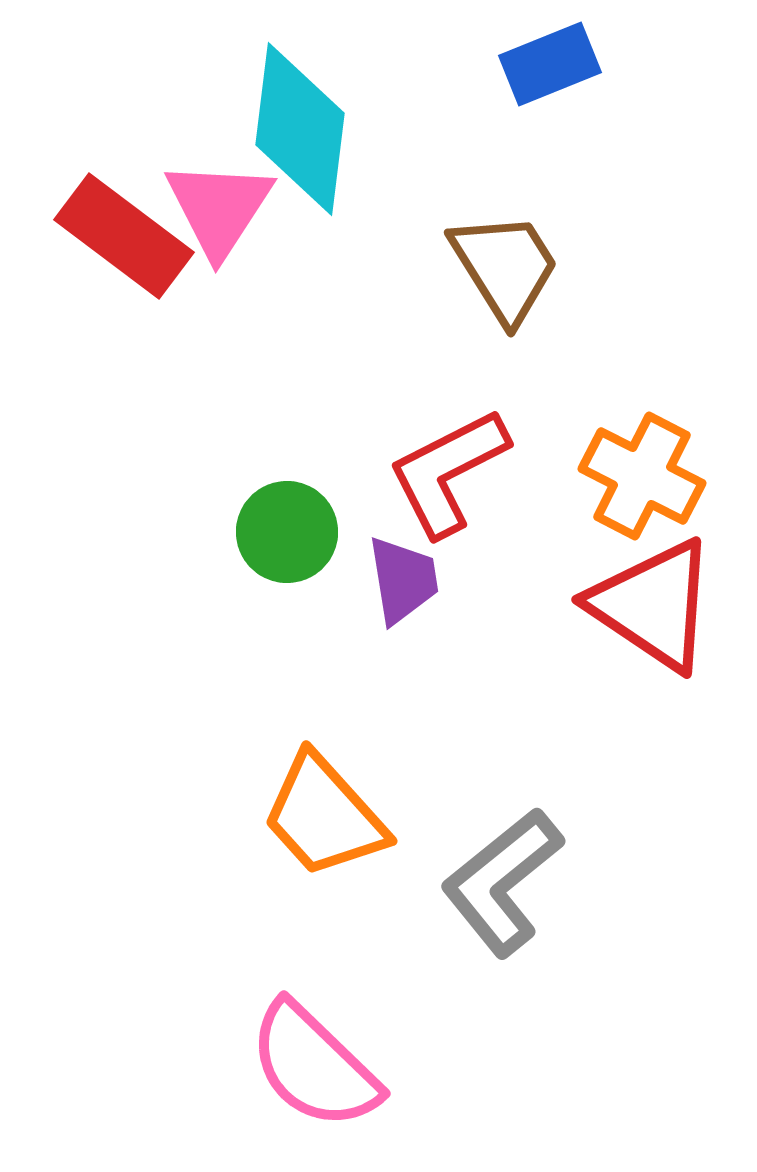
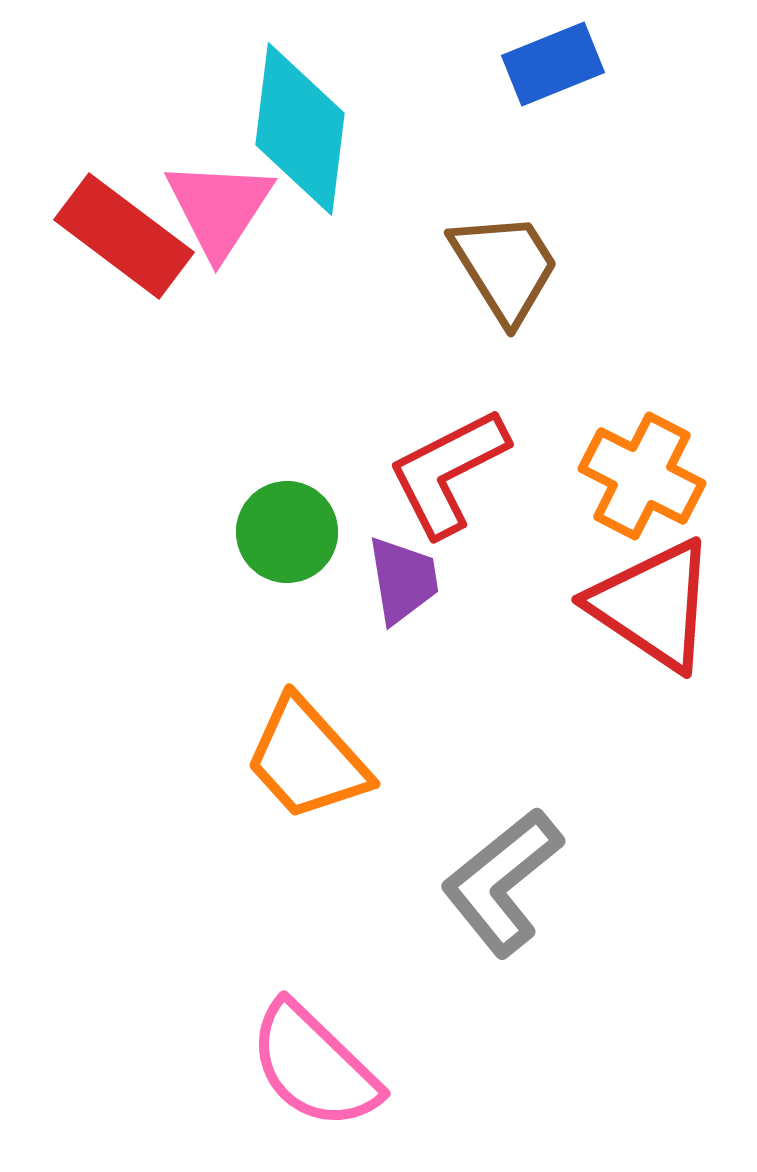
blue rectangle: moved 3 px right
orange trapezoid: moved 17 px left, 57 px up
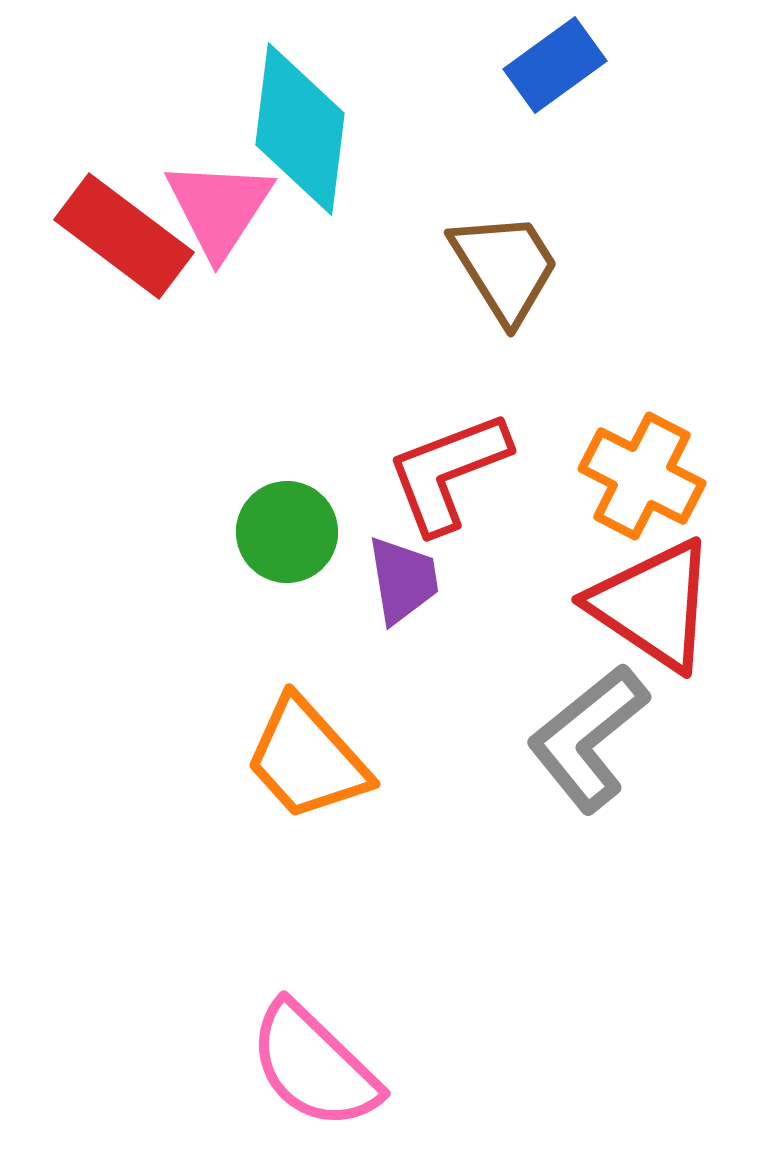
blue rectangle: moved 2 px right, 1 px down; rotated 14 degrees counterclockwise
red L-shape: rotated 6 degrees clockwise
gray L-shape: moved 86 px right, 144 px up
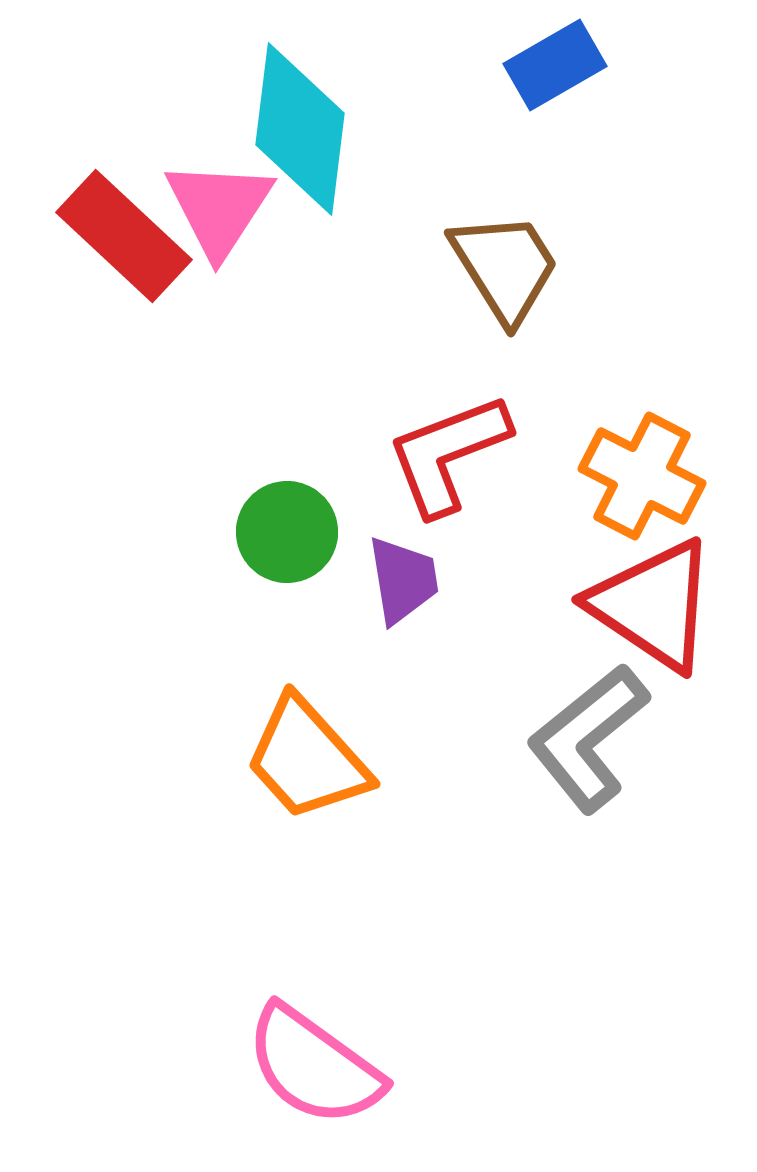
blue rectangle: rotated 6 degrees clockwise
red rectangle: rotated 6 degrees clockwise
red L-shape: moved 18 px up
pink semicircle: rotated 8 degrees counterclockwise
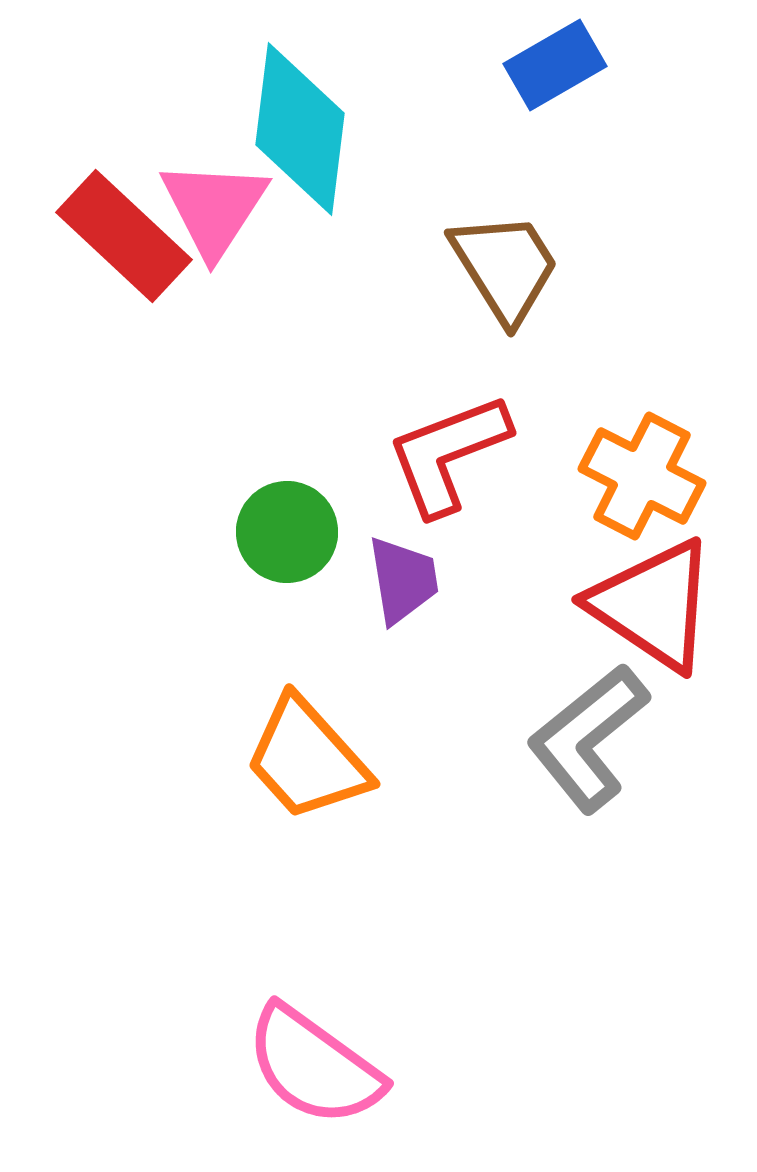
pink triangle: moved 5 px left
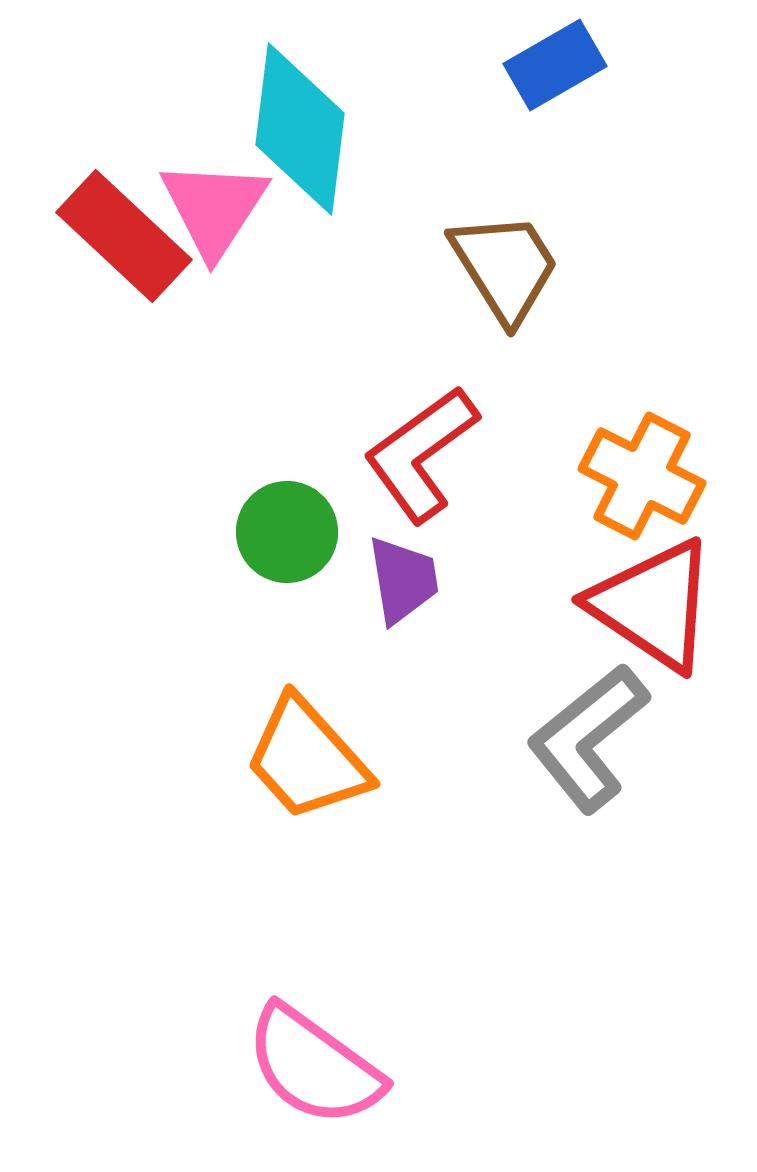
red L-shape: moved 27 px left; rotated 15 degrees counterclockwise
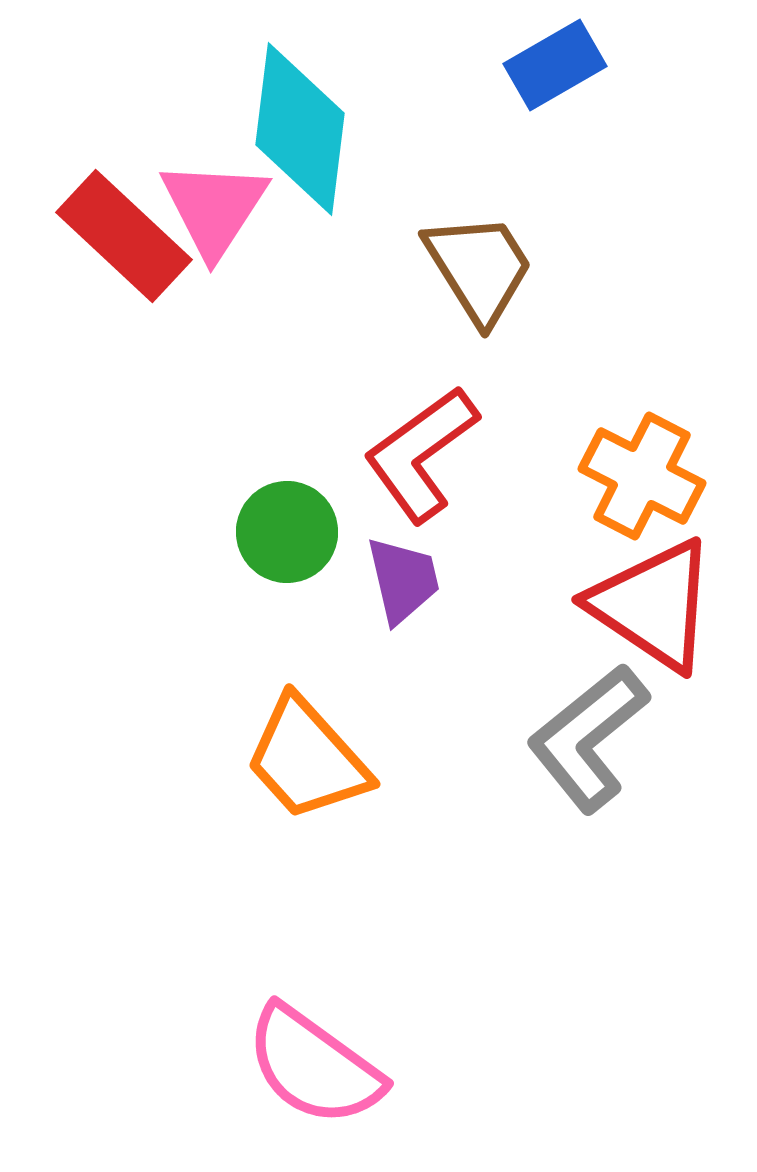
brown trapezoid: moved 26 px left, 1 px down
purple trapezoid: rotated 4 degrees counterclockwise
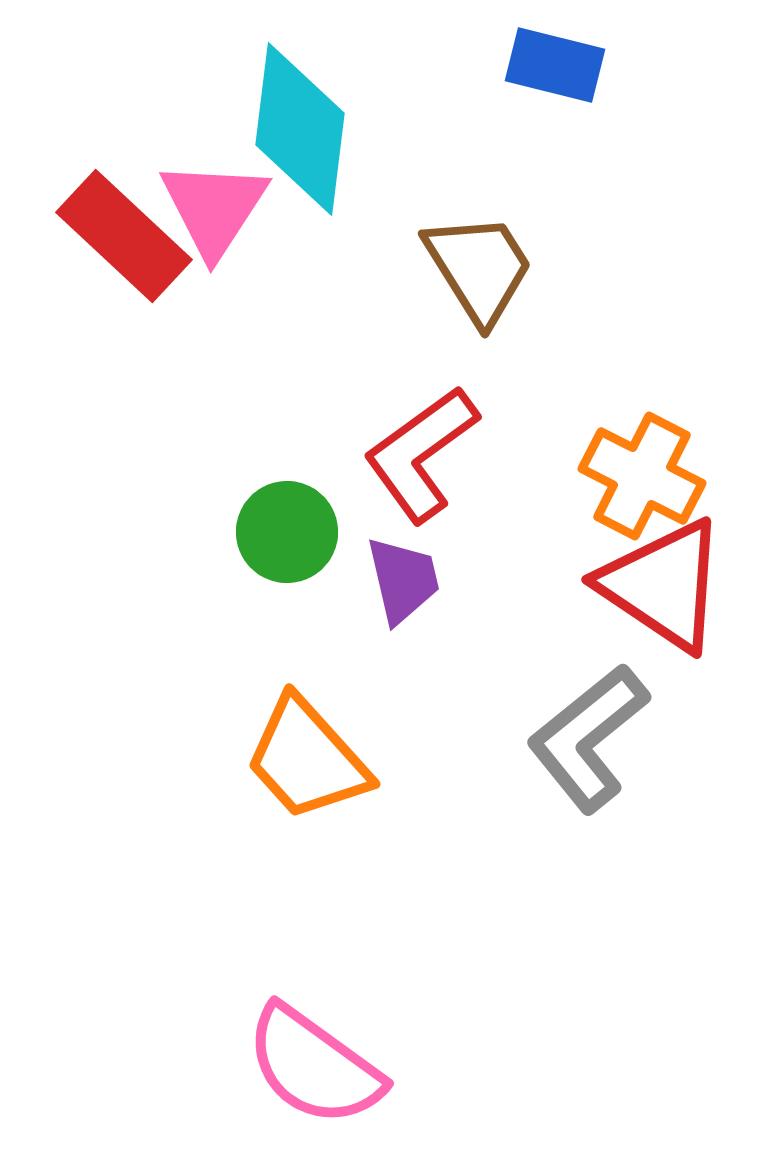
blue rectangle: rotated 44 degrees clockwise
red triangle: moved 10 px right, 20 px up
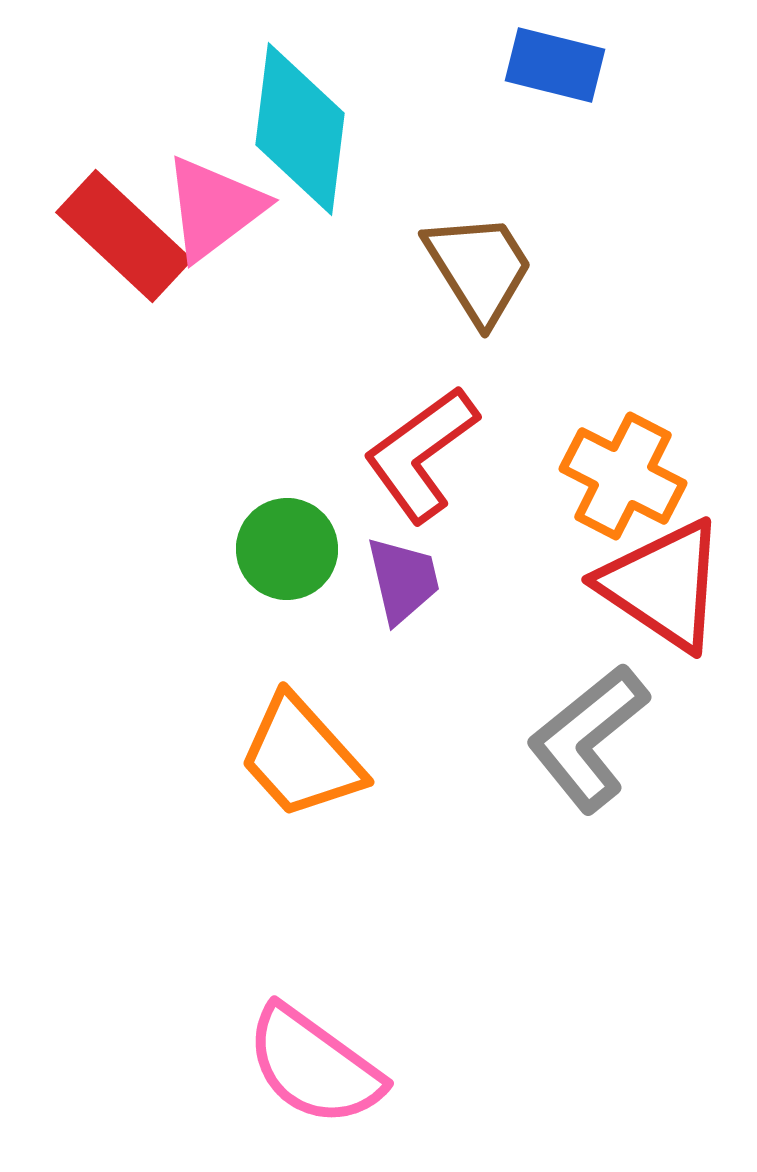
pink triangle: rotated 20 degrees clockwise
orange cross: moved 19 px left
green circle: moved 17 px down
orange trapezoid: moved 6 px left, 2 px up
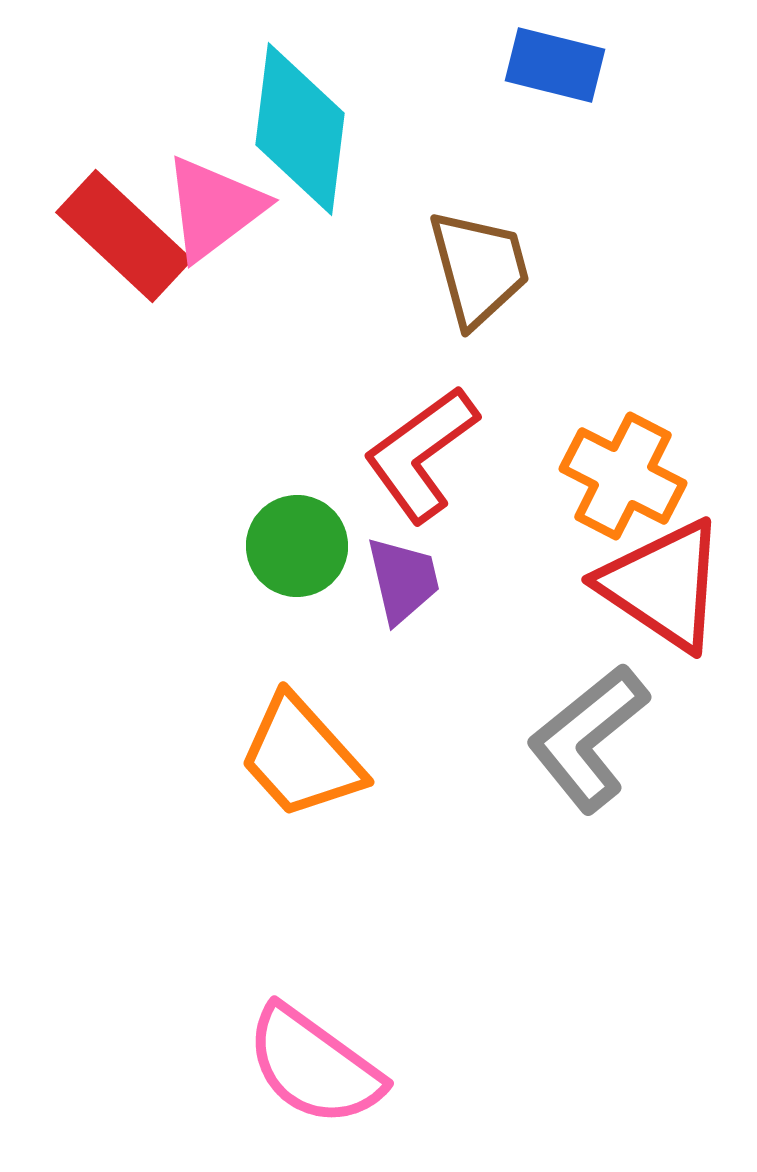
brown trapezoid: rotated 17 degrees clockwise
green circle: moved 10 px right, 3 px up
